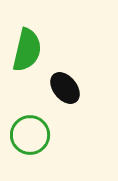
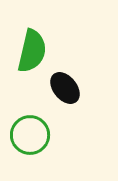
green semicircle: moved 5 px right, 1 px down
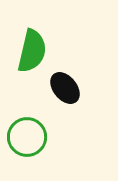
green circle: moved 3 px left, 2 px down
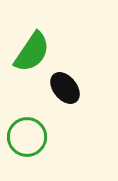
green semicircle: moved 1 px down; rotated 21 degrees clockwise
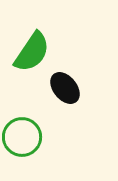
green circle: moved 5 px left
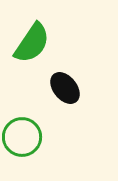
green semicircle: moved 9 px up
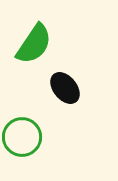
green semicircle: moved 2 px right, 1 px down
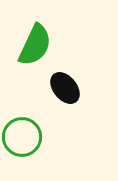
green semicircle: moved 1 px right, 1 px down; rotated 9 degrees counterclockwise
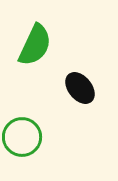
black ellipse: moved 15 px right
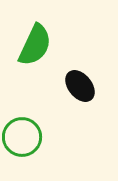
black ellipse: moved 2 px up
